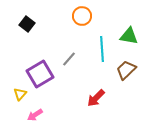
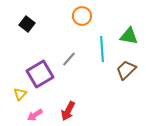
red arrow: moved 28 px left, 13 px down; rotated 18 degrees counterclockwise
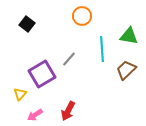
purple square: moved 2 px right
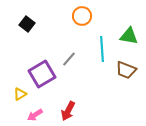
brown trapezoid: rotated 115 degrees counterclockwise
yellow triangle: rotated 16 degrees clockwise
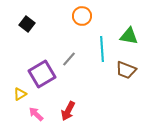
pink arrow: moved 1 px right, 1 px up; rotated 77 degrees clockwise
